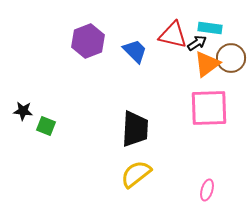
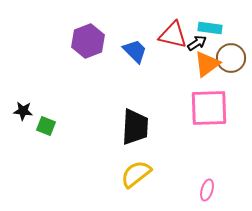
black trapezoid: moved 2 px up
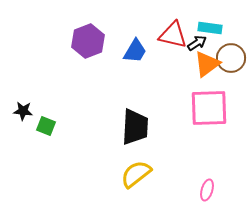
blue trapezoid: rotated 76 degrees clockwise
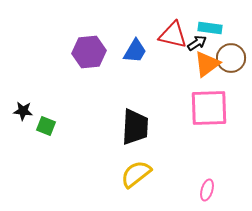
purple hexagon: moved 1 px right, 11 px down; rotated 16 degrees clockwise
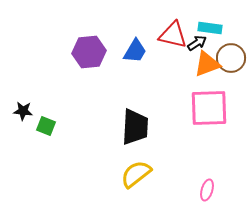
orange triangle: rotated 16 degrees clockwise
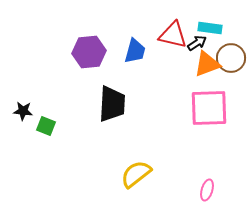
blue trapezoid: rotated 16 degrees counterclockwise
black trapezoid: moved 23 px left, 23 px up
